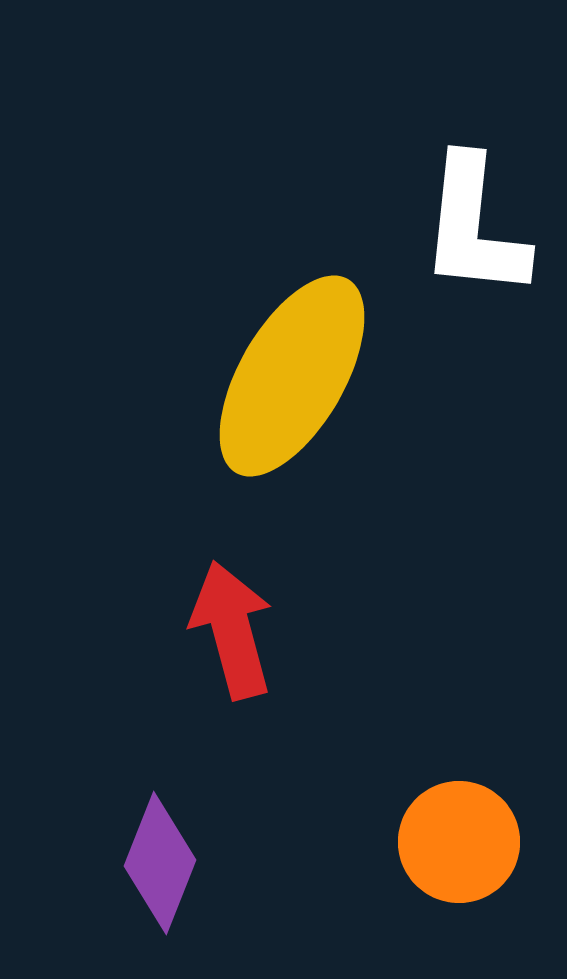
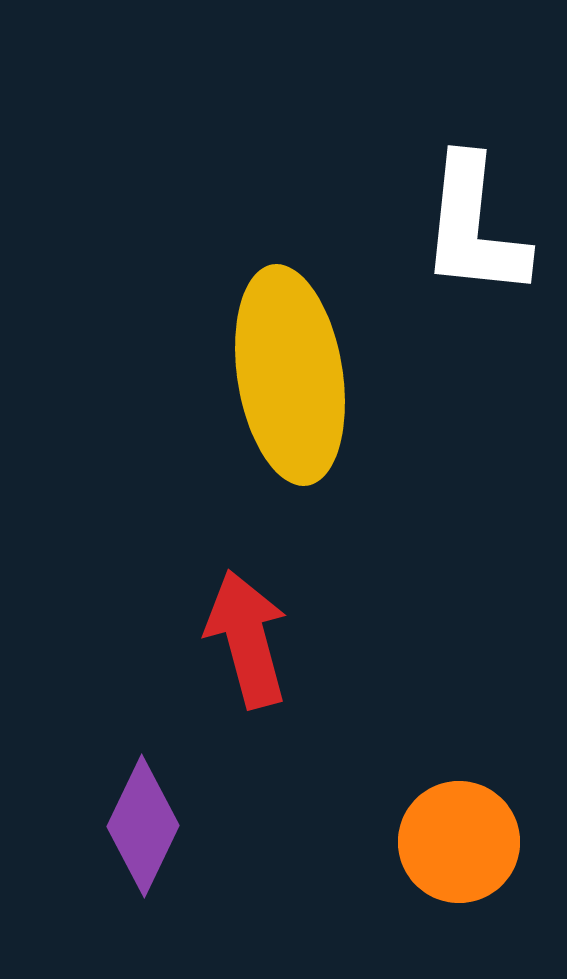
yellow ellipse: moved 2 px left, 1 px up; rotated 39 degrees counterclockwise
red arrow: moved 15 px right, 9 px down
purple diamond: moved 17 px left, 37 px up; rotated 4 degrees clockwise
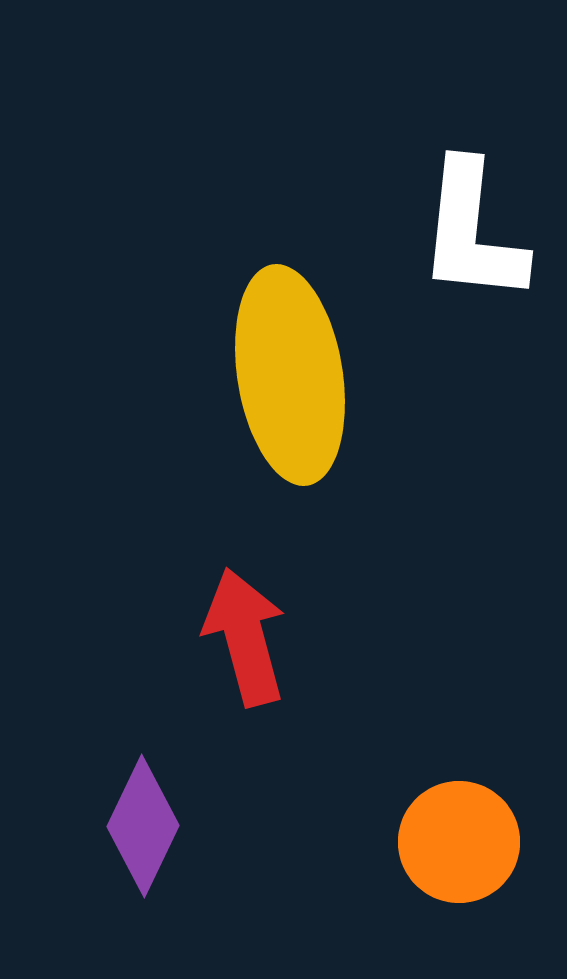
white L-shape: moved 2 px left, 5 px down
red arrow: moved 2 px left, 2 px up
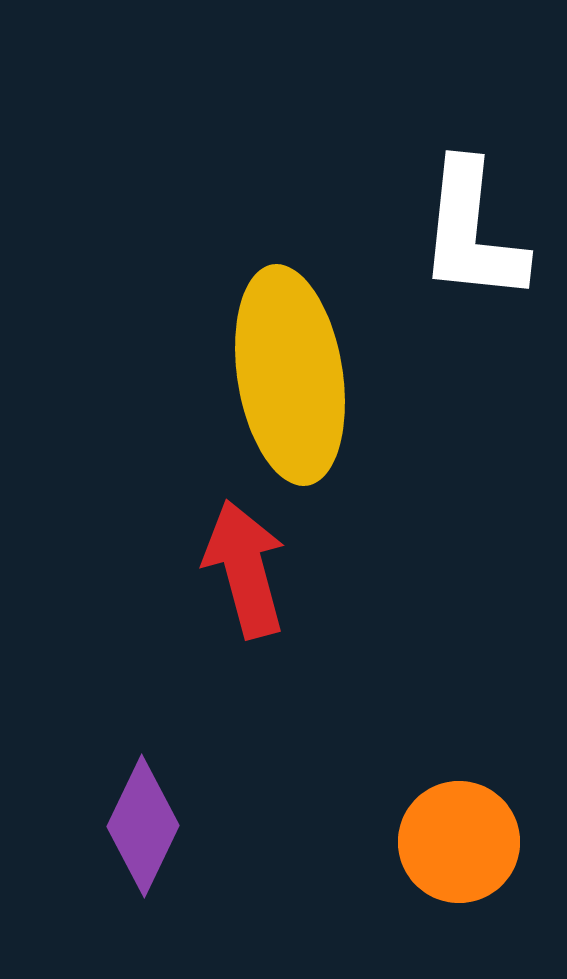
red arrow: moved 68 px up
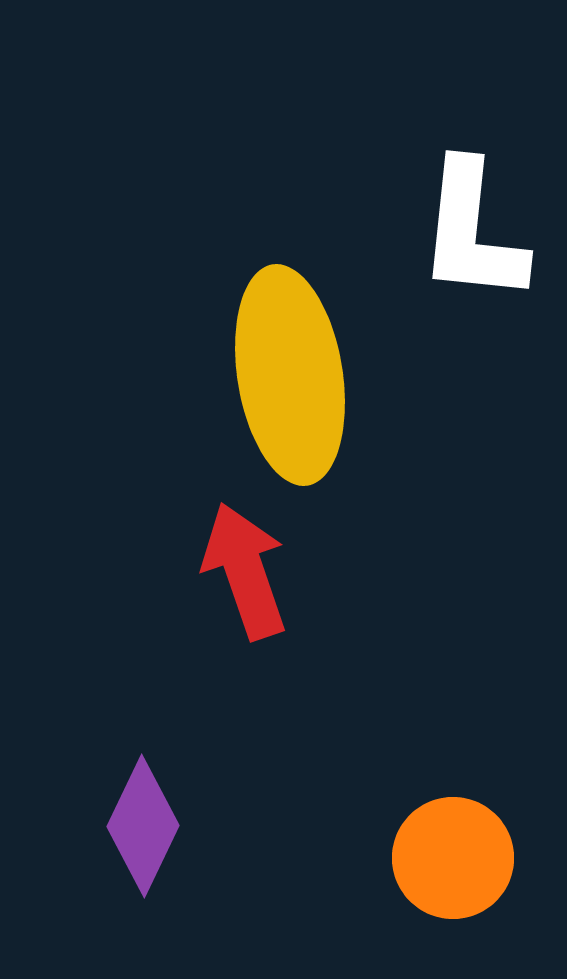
red arrow: moved 2 px down; rotated 4 degrees counterclockwise
orange circle: moved 6 px left, 16 px down
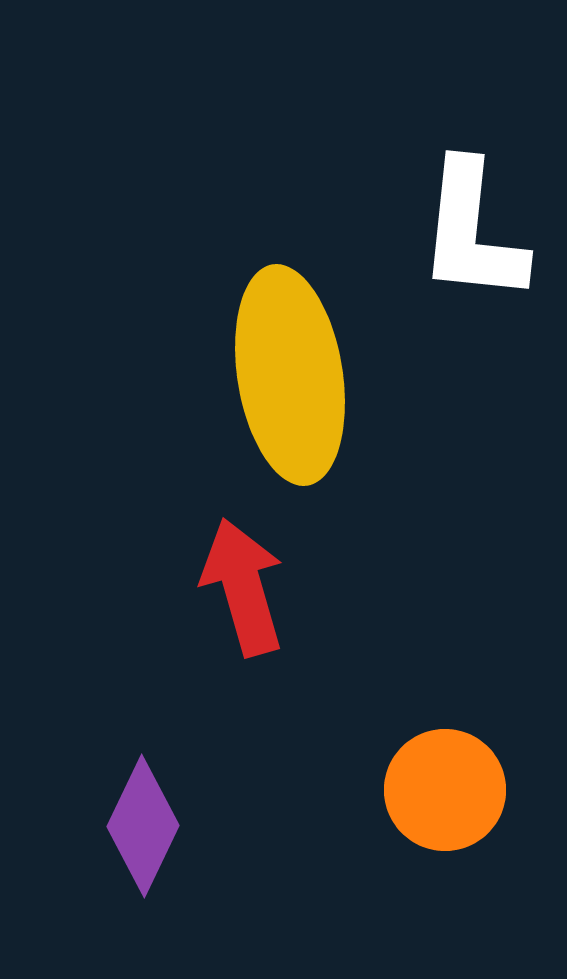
red arrow: moved 2 px left, 16 px down; rotated 3 degrees clockwise
orange circle: moved 8 px left, 68 px up
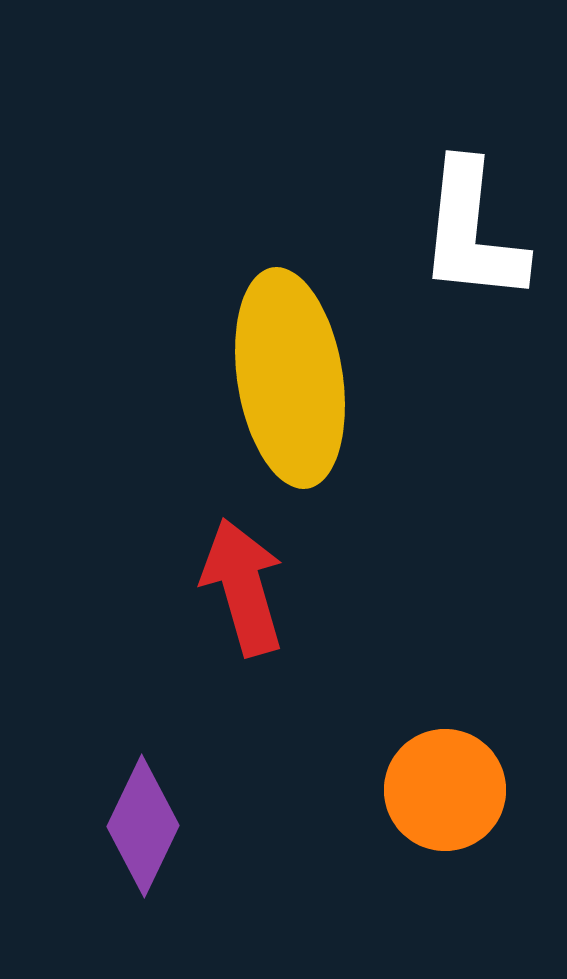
yellow ellipse: moved 3 px down
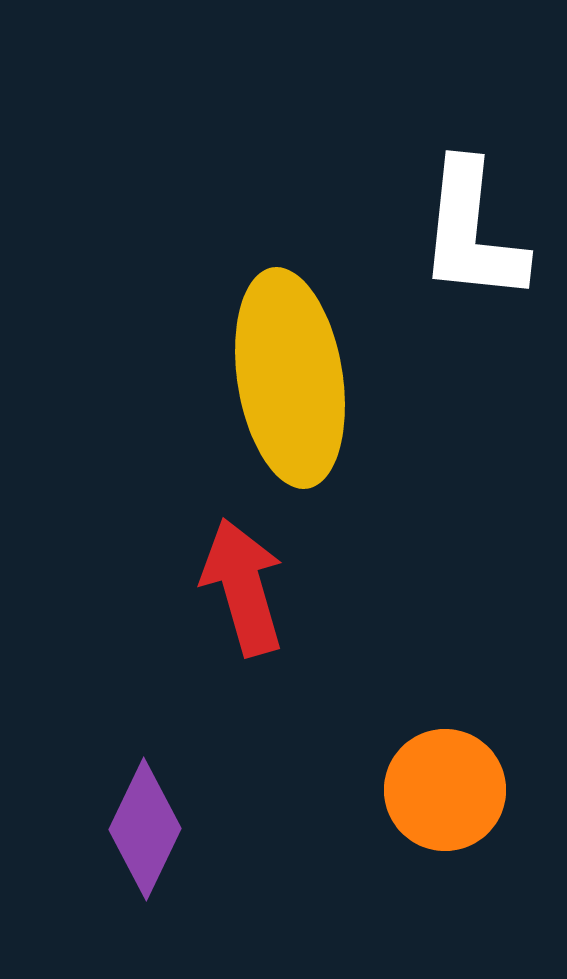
purple diamond: moved 2 px right, 3 px down
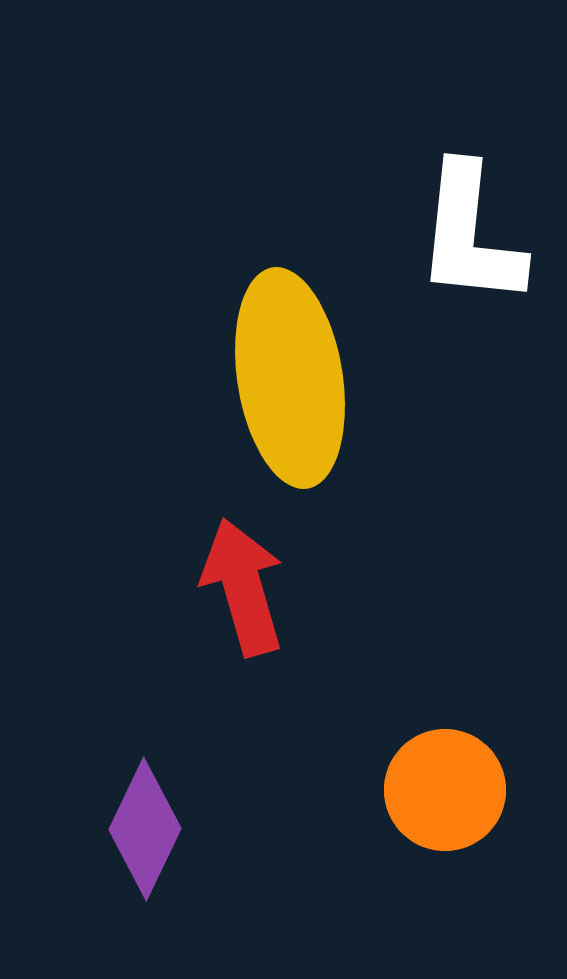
white L-shape: moved 2 px left, 3 px down
